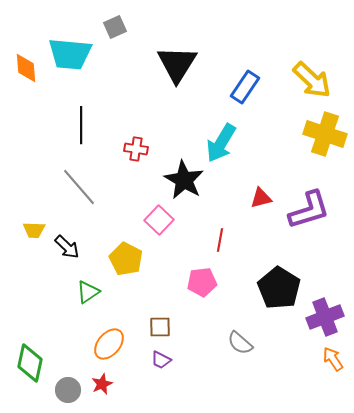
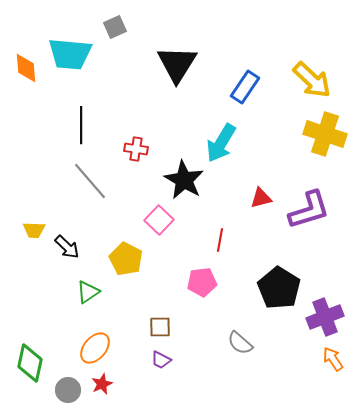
gray line: moved 11 px right, 6 px up
orange ellipse: moved 14 px left, 4 px down
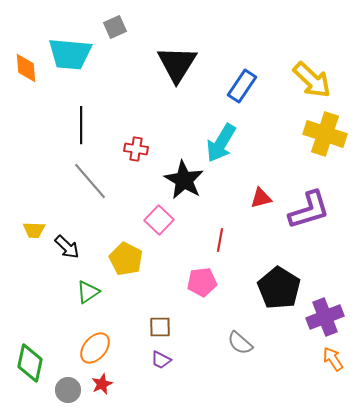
blue rectangle: moved 3 px left, 1 px up
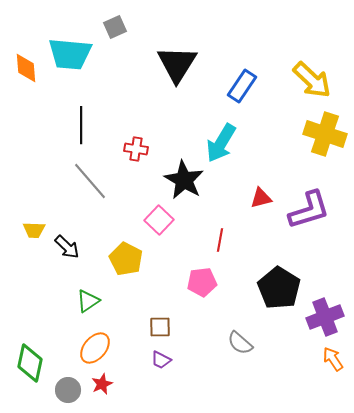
green triangle: moved 9 px down
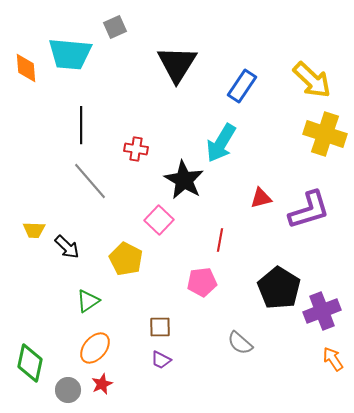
purple cross: moved 3 px left, 6 px up
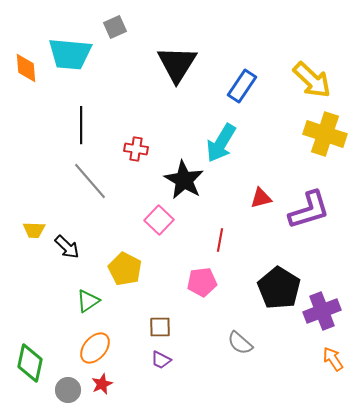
yellow pentagon: moved 1 px left, 10 px down
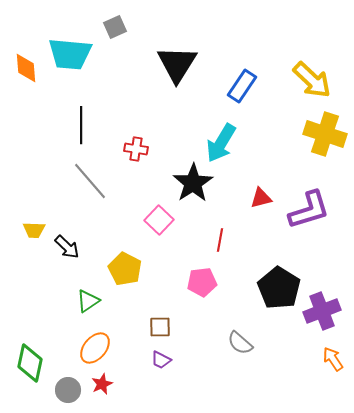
black star: moved 9 px right, 3 px down; rotated 9 degrees clockwise
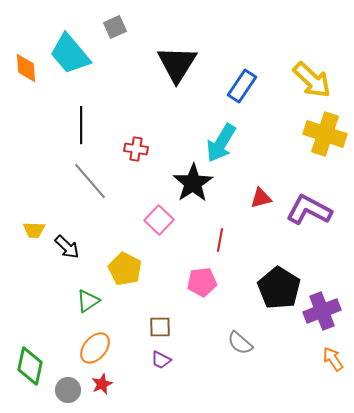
cyan trapezoid: rotated 45 degrees clockwise
purple L-shape: rotated 135 degrees counterclockwise
green diamond: moved 3 px down
